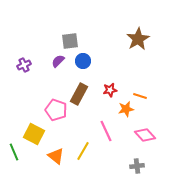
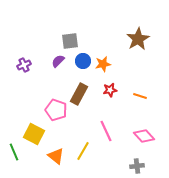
orange star: moved 23 px left, 45 px up
pink diamond: moved 1 px left, 1 px down
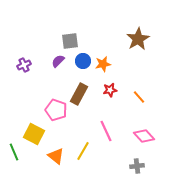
orange line: moved 1 px left, 1 px down; rotated 32 degrees clockwise
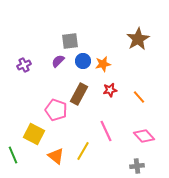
green line: moved 1 px left, 3 px down
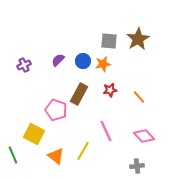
gray square: moved 39 px right; rotated 12 degrees clockwise
purple semicircle: moved 1 px up
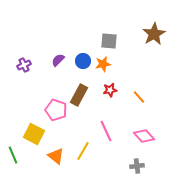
brown star: moved 16 px right, 5 px up
brown rectangle: moved 1 px down
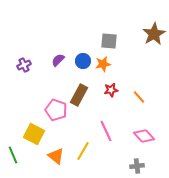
red star: moved 1 px right
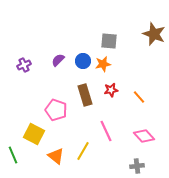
brown star: rotated 20 degrees counterclockwise
brown rectangle: moved 6 px right; rotated 45 degrees counterclockwise
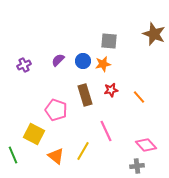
pink diamond: moved 2 px right, 9 px down
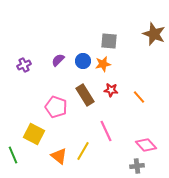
red star: rotated 16 degrees clockwise
brown rectangle: rotated 15 degrees counterclockwise
pink pentagon: moved 3 px up
orange triangle: moved 3 px right
